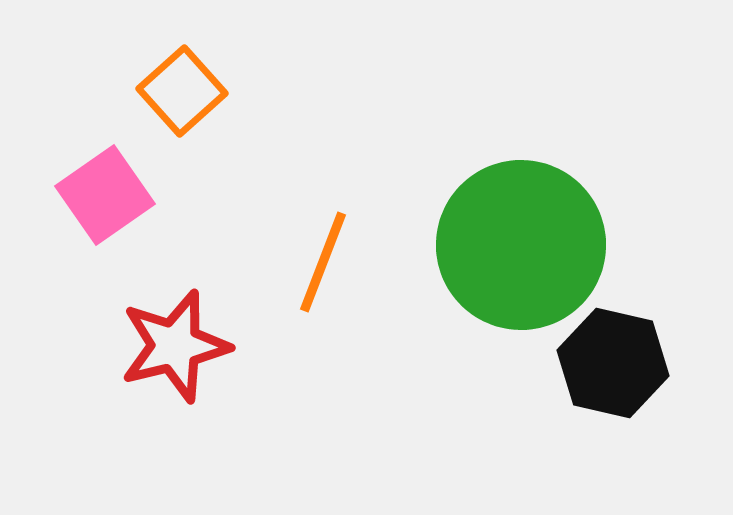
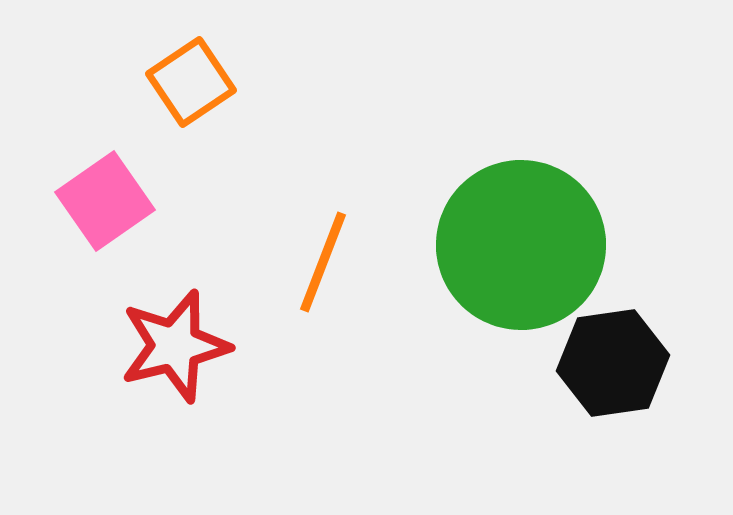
orange square: moved 9 px right, 9 px up; rotated 8 degrees clockwise
pink square: moved 6 px down
black hexagon: rotated 21 degrees counterclockwise
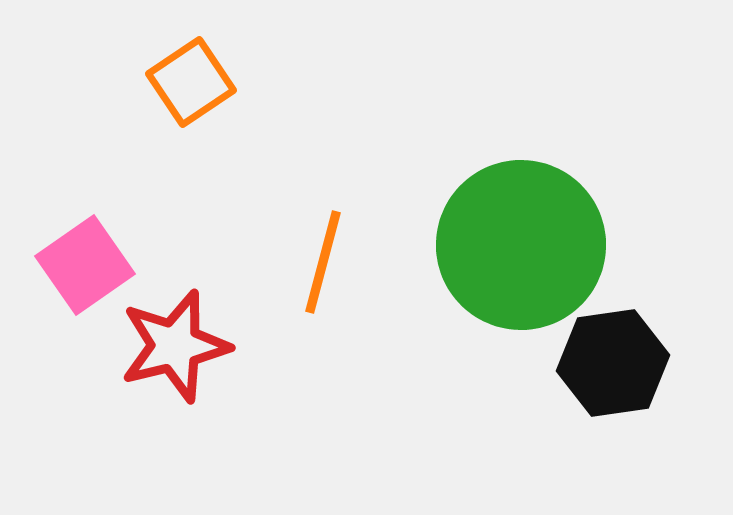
pink square: moved 20 px left, 64 px down
orange line: rotated 6 degrees counterclockwise
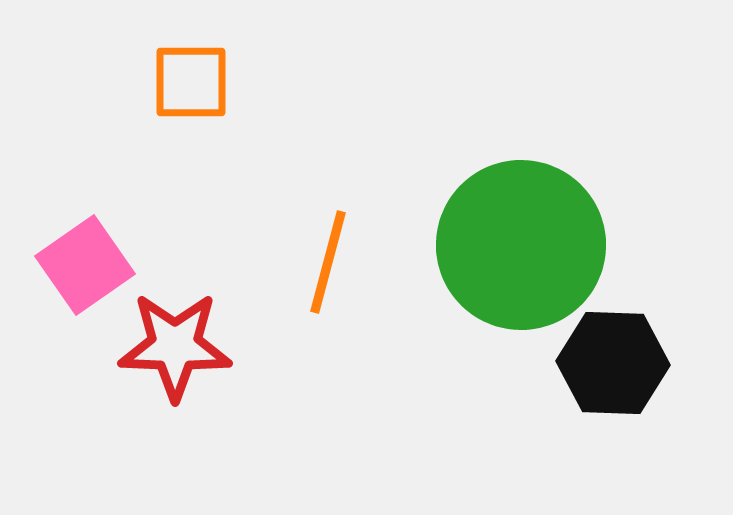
orange square: rotated 34 degrees clockwise
orange line: moved 5 px right
red star: rotated 16 degrees clockwise
black hexagon: rotated 10 degrees clockwise
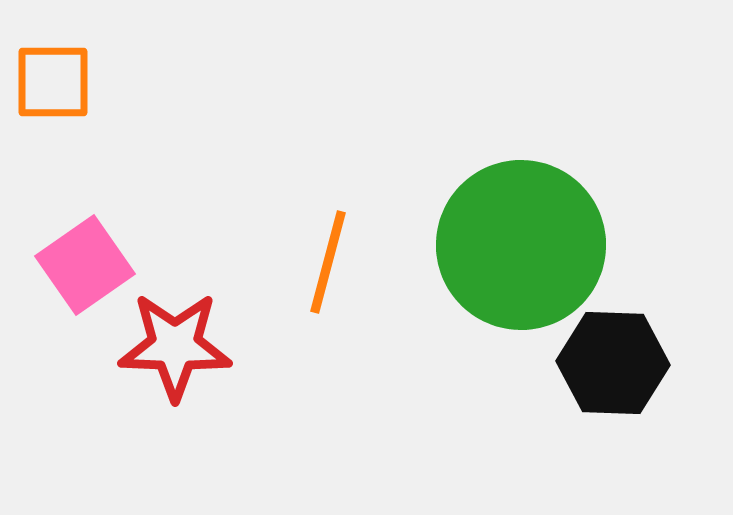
orange square: moved 138 px left
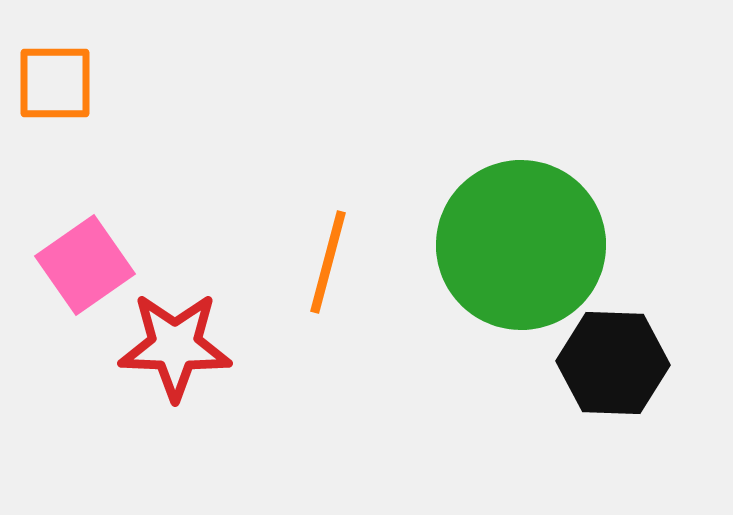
orange square: moved 2 px right, 1 px down
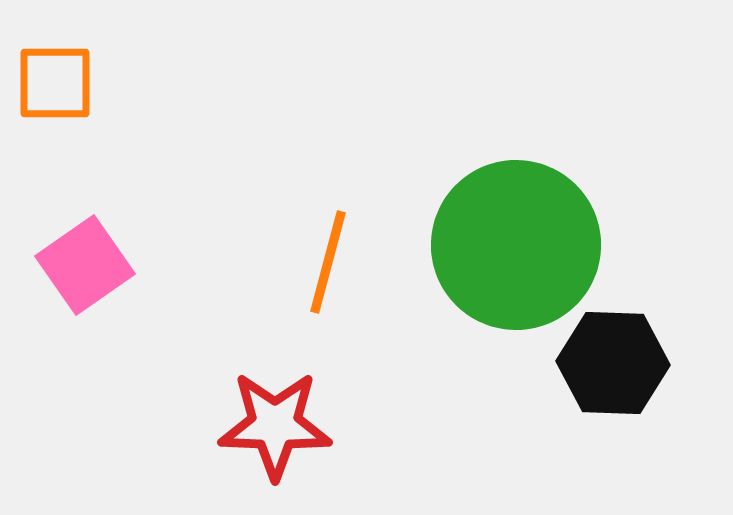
green circle: moved 5 px left
red star: moved 100 px right, 79 px down
